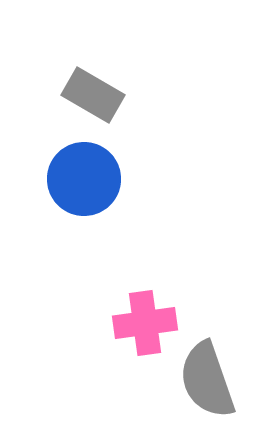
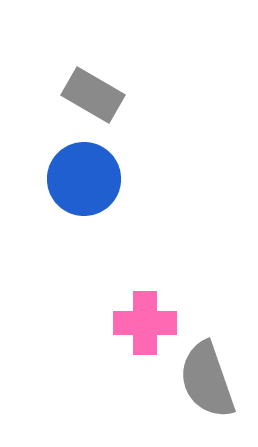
pink cross: rotated 8 degrees clockwise
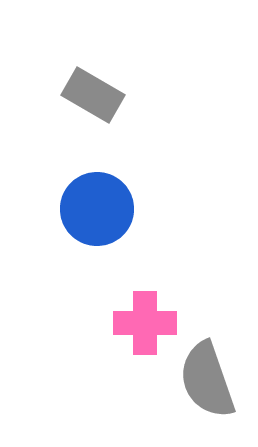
blue circle: moved 13 px right, 30 px down
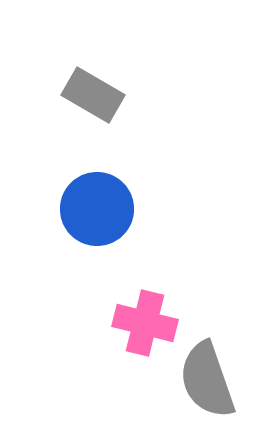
pink cross: rotated 14 degrees clockwise
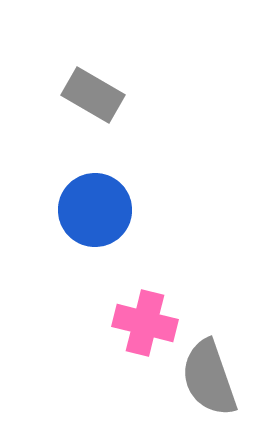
blue circle: moved 2 px left, 1 px down
gray semicircle: moved 2 px right, 2 px up
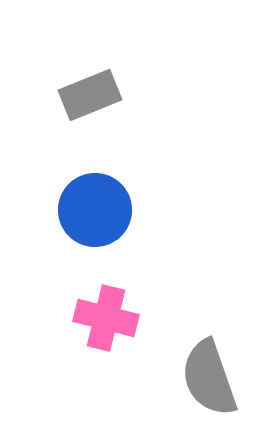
gray rectangle: moved 3 px left; rotated 52 degrees counterclockwise
pink cross: moved 39 px left, 5 px up
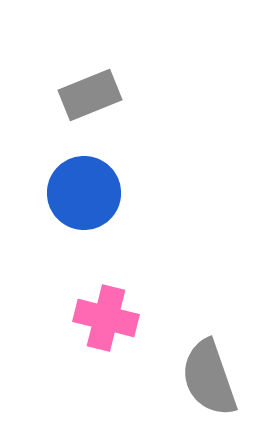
blue circle: moved 11 px left, 17 px up
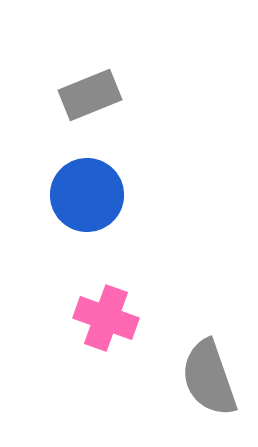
blue circle: moved 3 px right, 2 px down
pink cross: rotated 6 degrees clockwise
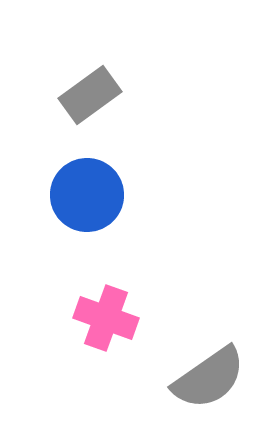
gray rectangle: rotated 14 degrees counterclockwise
gray semicircle: rotated 106 degrees counterclockwise
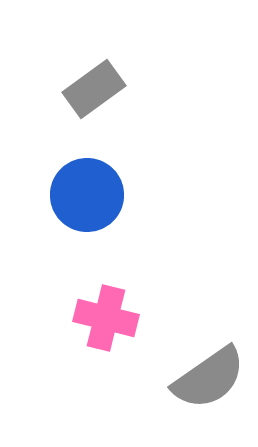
gray rectangle: moved 4 px right, 6 px up
pink cross: rotated 6 degrees counterclockwise
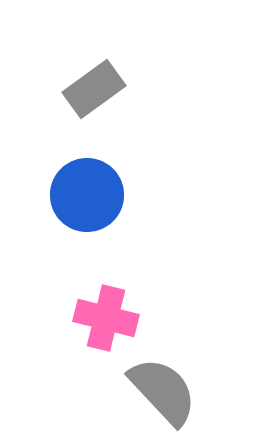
gray semicircle: moved 46 px left, 13 px down; rotated 98 degrees counterclockwise
